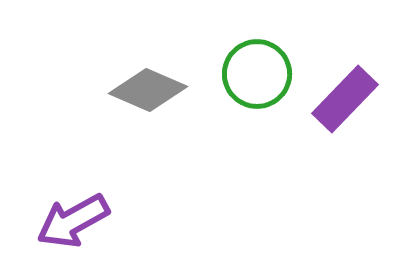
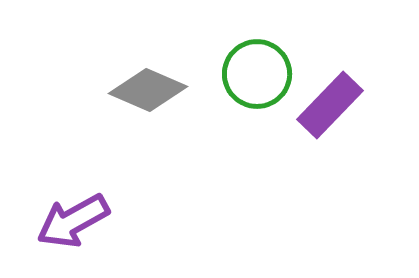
purple rectangle: moved 15 px left, 6 px down
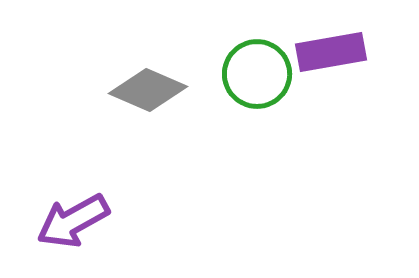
purple rectangle: moved 1 px right, 53 px up; rotated 36 degrees clockwise
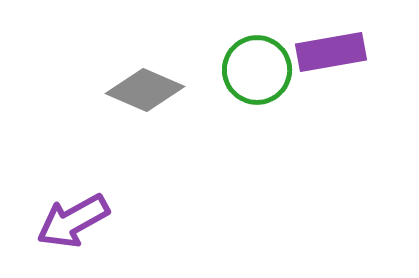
green circle: moved 4 px up
gray diamond: moved 3 px left
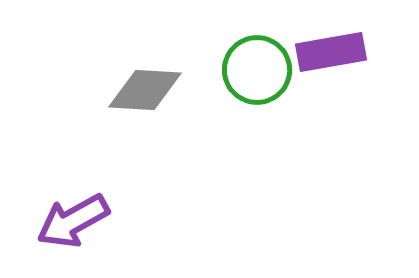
gray diamond: rotated 20 degrees counterclockwise
